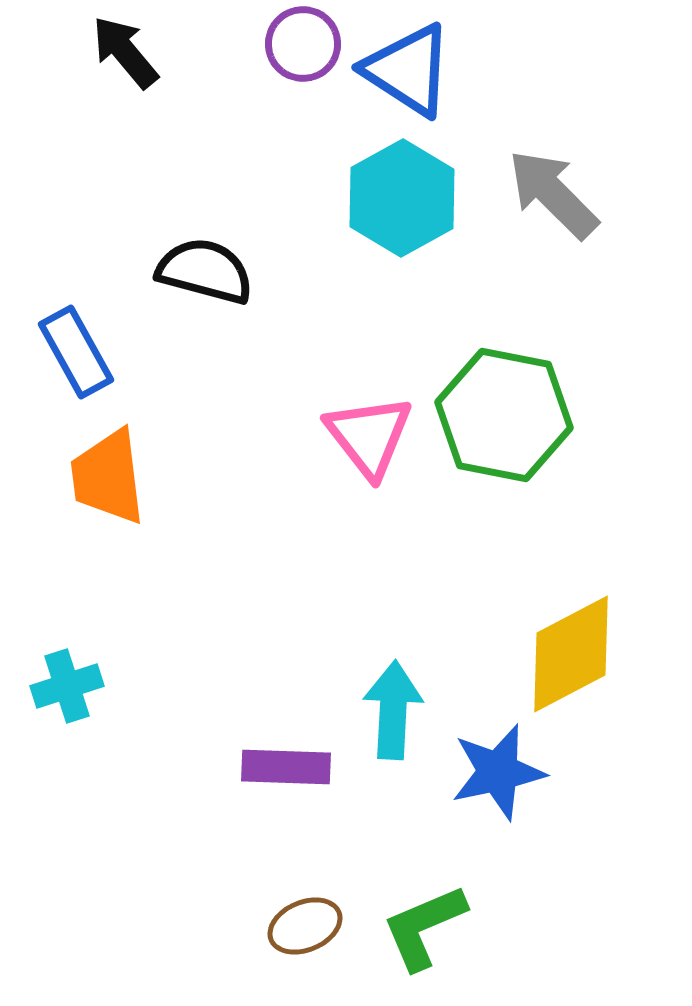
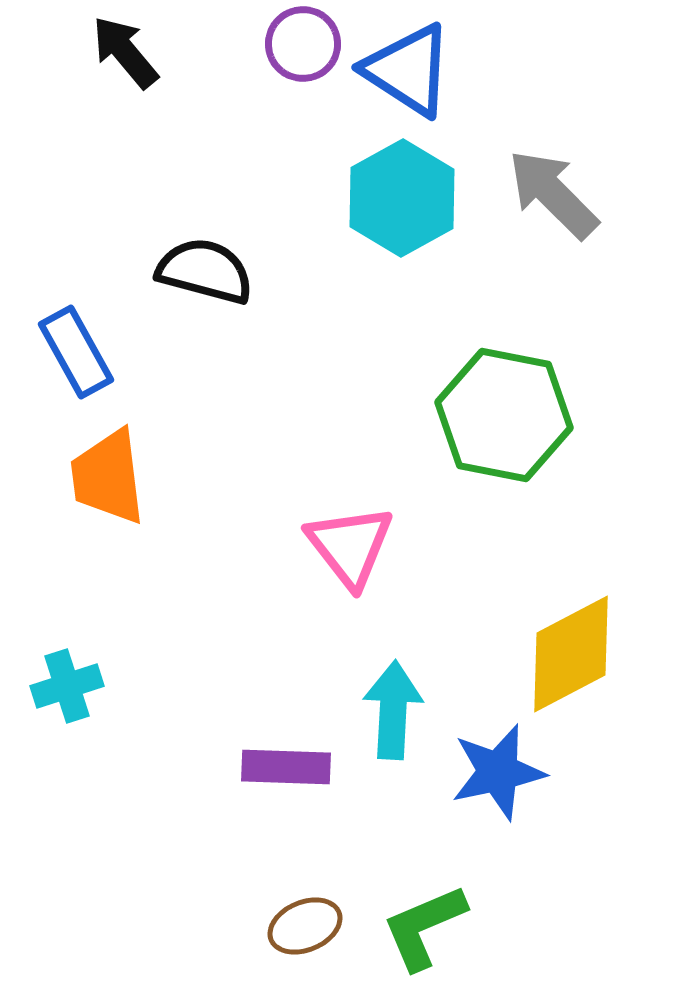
pink triangle: moved 19 px left, 110 px down
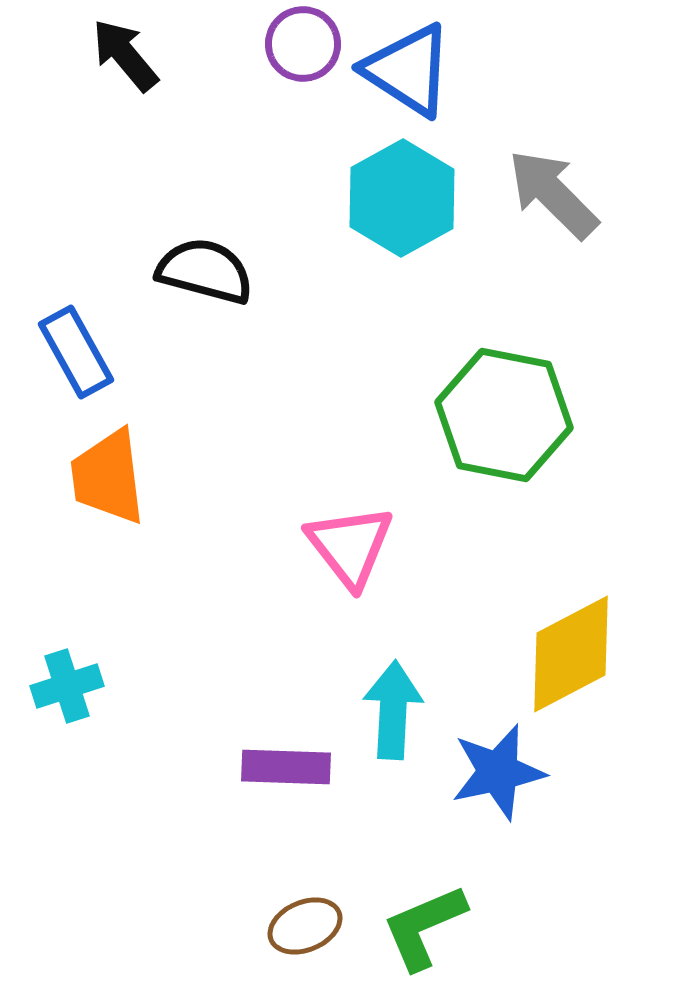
black arrow: moved 3 px down
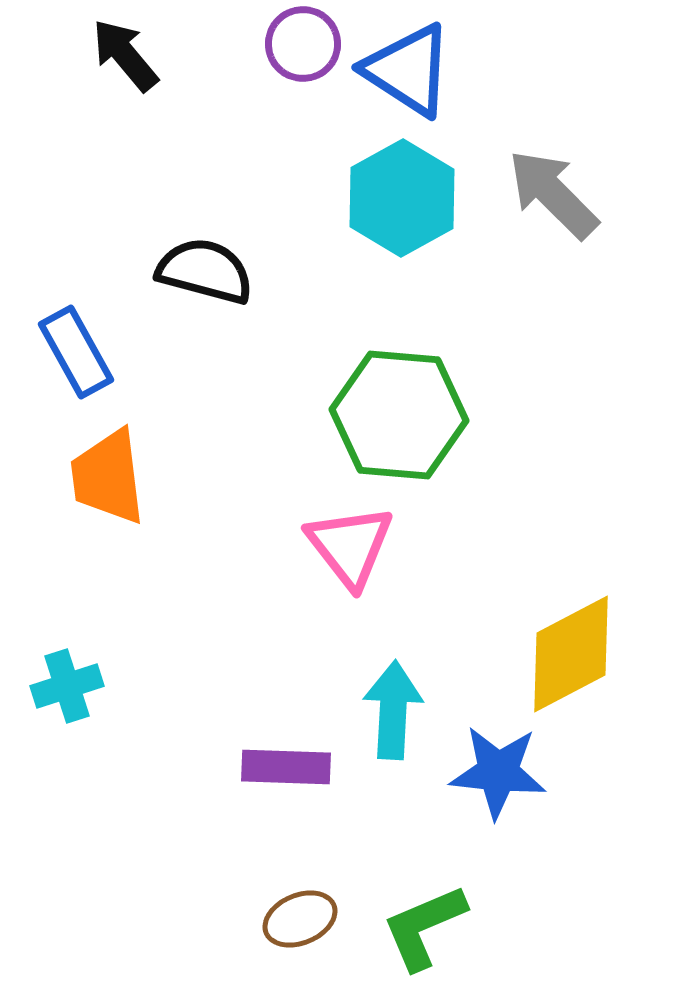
green hexagon: moved 105 px left; rotated 6 degrees counterclockwise
blue star: rotated 18 degrees clockwise
brown ellipse: moved 5 px left, 7 px up
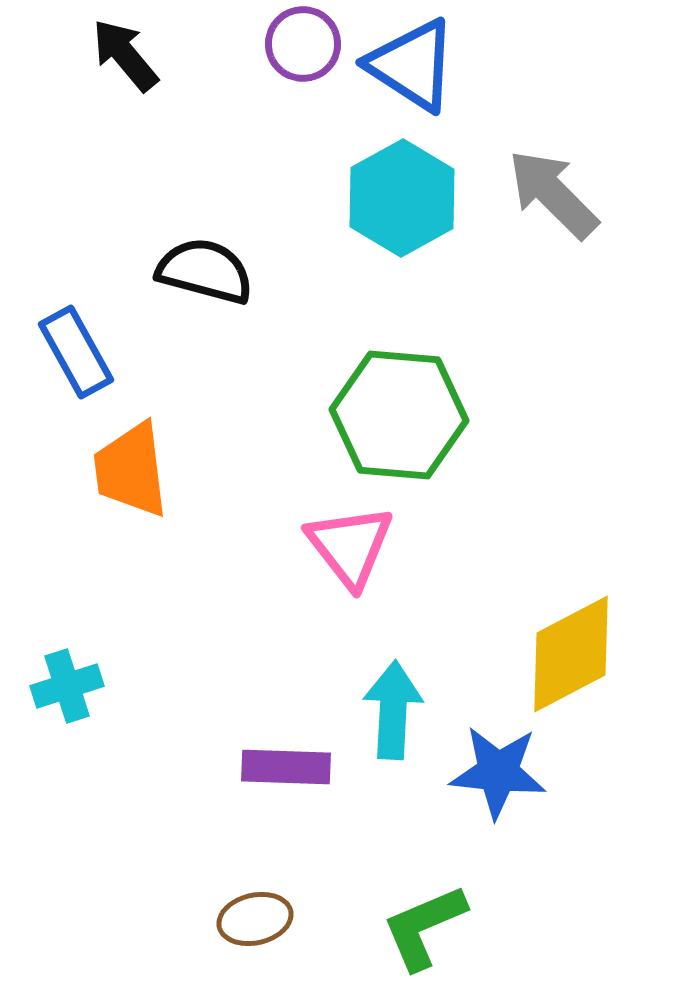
blue triangle: moved 4 px right, 5 px up
orange trapezoid: moved 23 px right, 7 px up
brown ellipse: moved 45 px left; rotated 10 degrees clockwise
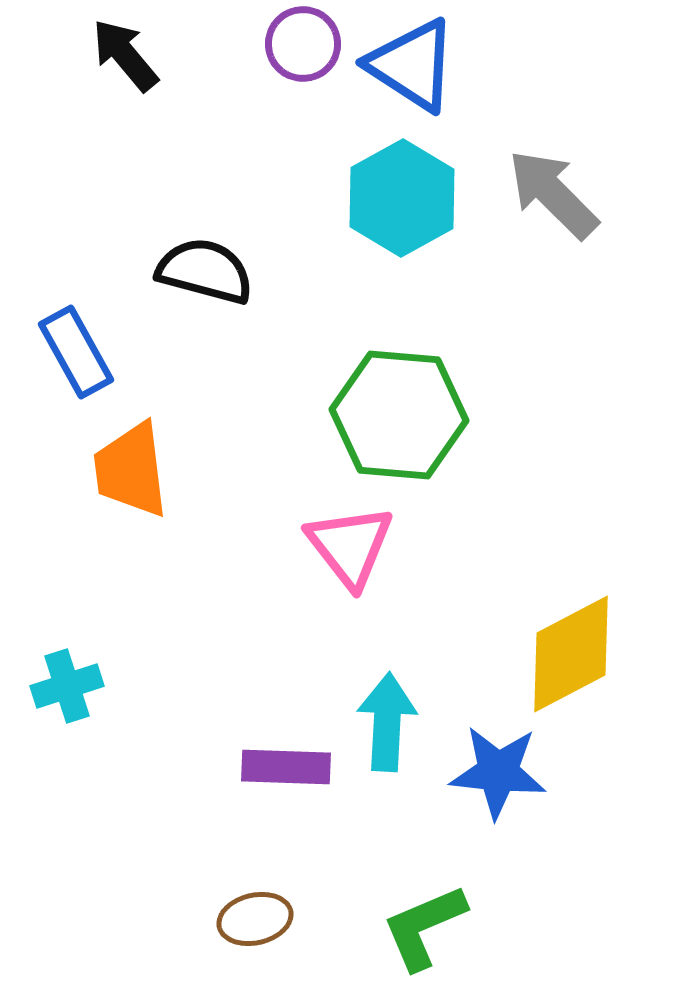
cyan arrow: moved 6 px left, 12 px down
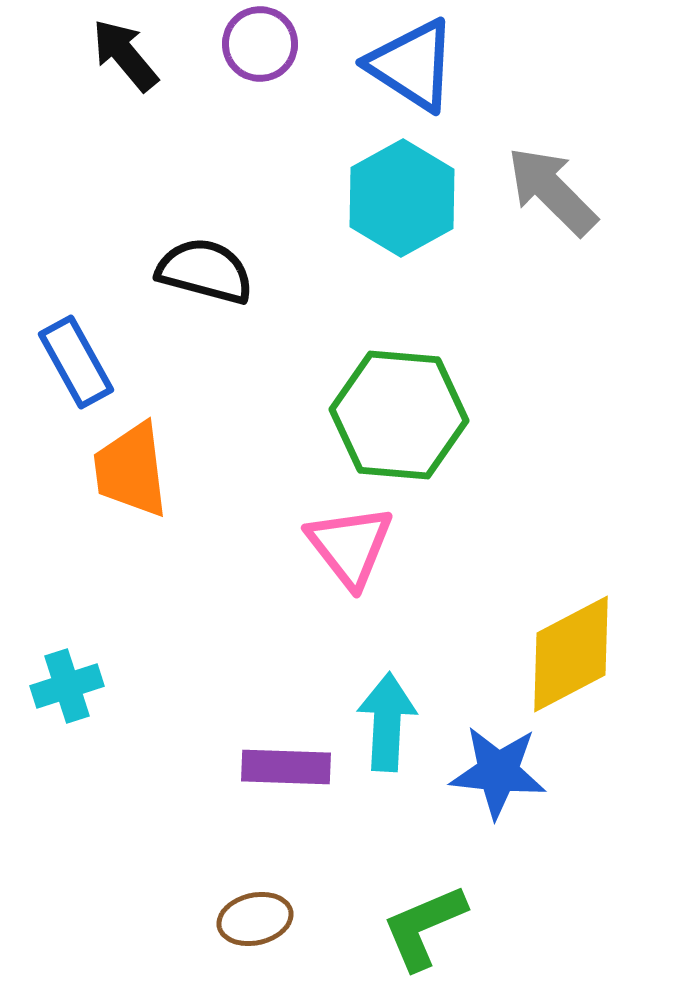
purple circle: moved 43 px left
gray arrow: moved 1 px left, 3 px up
blue rectangle: moved 10 px down
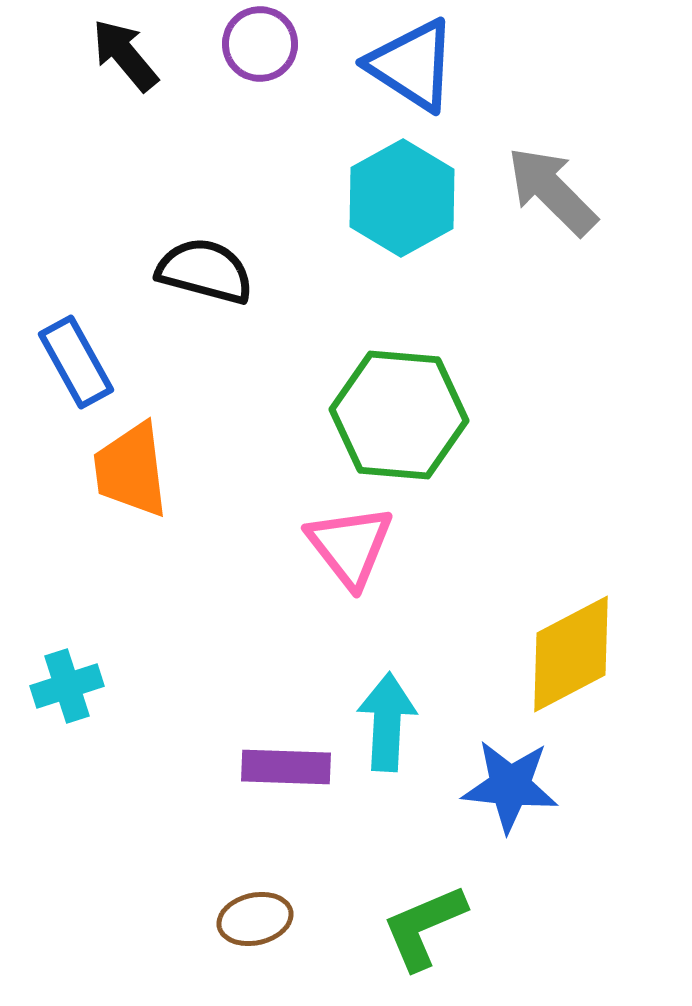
blue star: moved 12 px right, 14 px down
